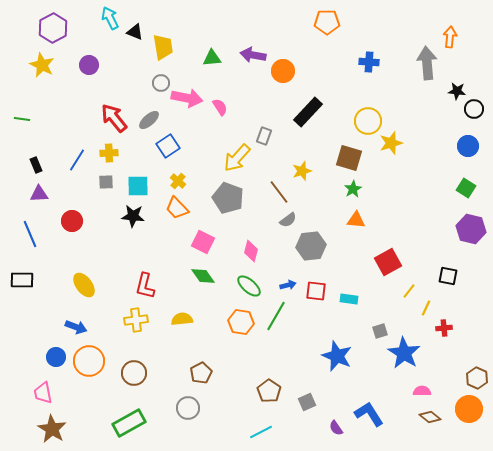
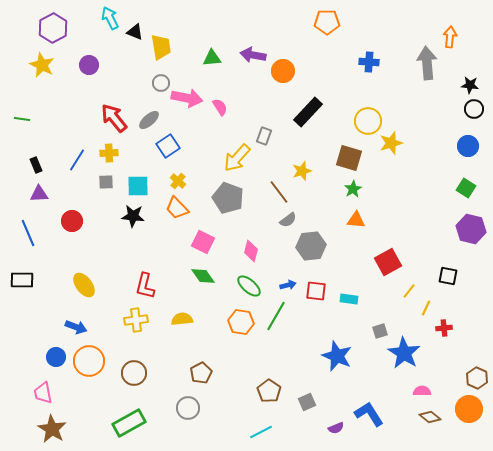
yellow trapezoid at (163, 47): moved 2 px left
black star at (457, 91): moved 13 px right, 6 px up
blue line at (30, 234): moved 2 px left, 1 px up
purple semicircle at (336, 428): rotated 77 degrees counterclockwise
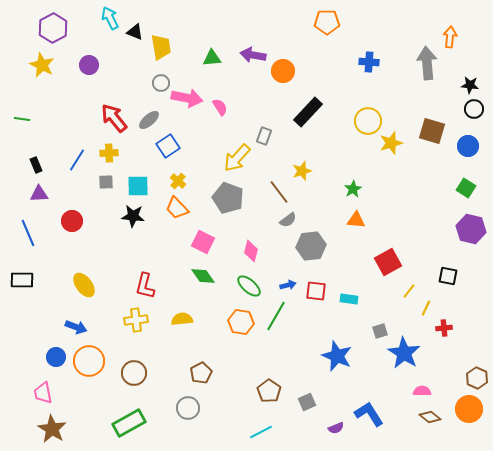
brown square at (349, 158): moved 83 px right, 27 px up
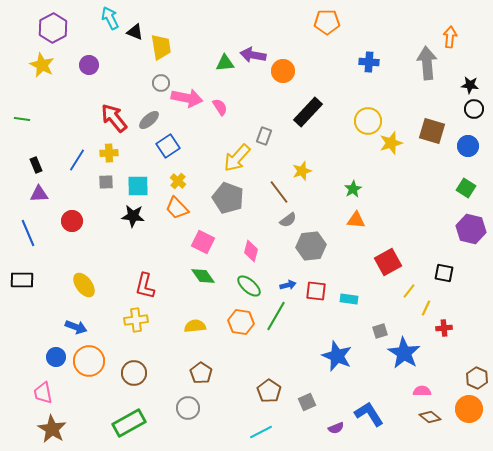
green triangle at (212, 58): moved 13 px right, 5 px down
black square at (448, 276): moved 4 px left, 3 px up
yellow semicircle at (182, 319): moved 13 px right, 7 px down
brown pentagon at (201, 373): rotated 10 degrees counterclockwise
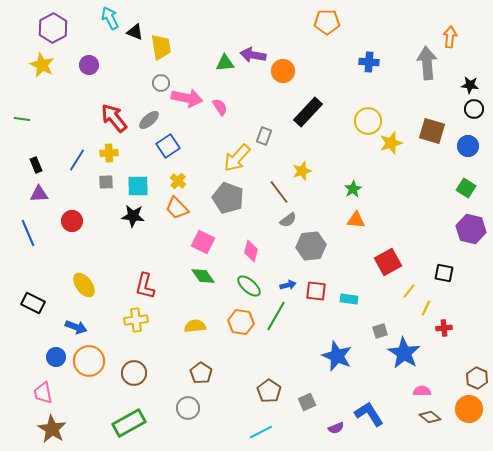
black rectangle at (22, 280): moved 11 px right, 23 px down; rotated 25 degrees clockwise
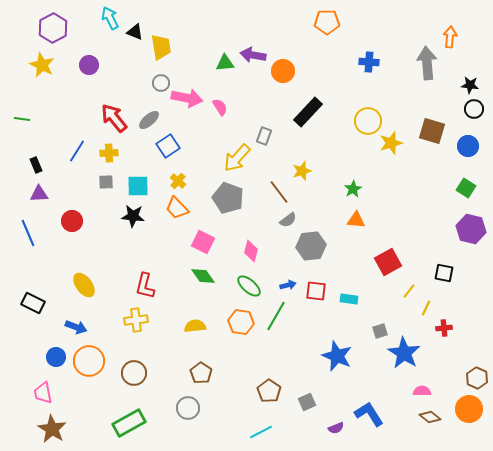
blue line at (77, 160): moved 9 px up
